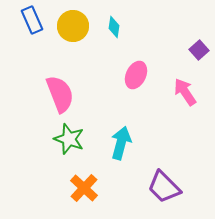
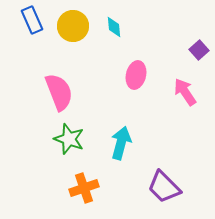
cyan diamond: rotated 15 degrees counterclockwise
pink ellipse: rotated 12 degrees counterclockwise
pink semicircle: moved 1 px left, 2 px up
orange cross: rotated 28 degrees clockwise
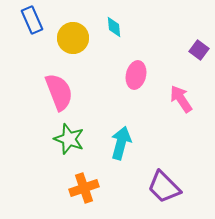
yellow circle: moved 12 px down
purple square: rotated 12 degrees counterclockwise
pink arrow: moved 4 px left, 7 px down
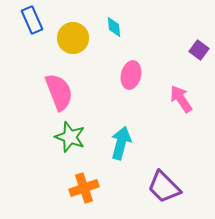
pink ellipse: moved 5 px left
green star: moved 1 px right, 2 px up
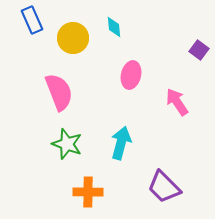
pink arrow: moved 4 px left, 3 px down
green star: moved 3 px left, 7 px down
orange cross: moved 4 px right, 4 px down; rotated 20 degrees clockwise
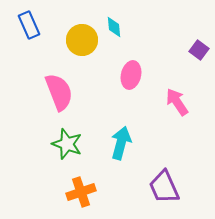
blue rectangle: moved 3 px left, 5 px down
yellow circle: moved 9 px right, 2 px down
purple trapezoid: rotated 21 degrees clockwise
orange cross: moved 7 px left; rotated 20 degrees counterclockwise
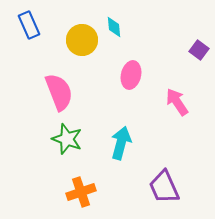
green star: moved 5 px up
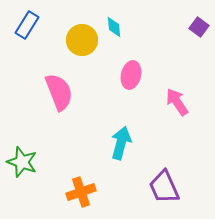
blue rectangle: moved 2 px left; rotated 56 degrees clockwise
purple square: moved 23 px up
green star: moved 45 px left, 23 px down
